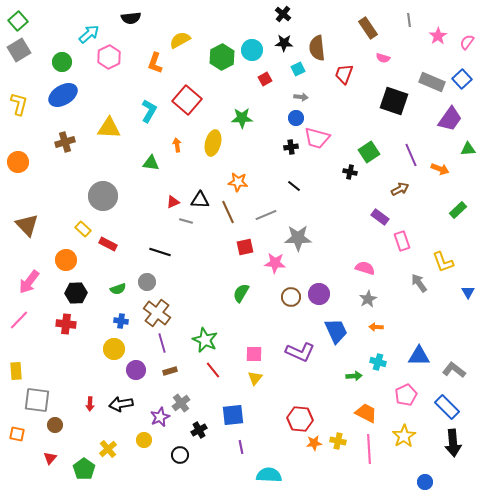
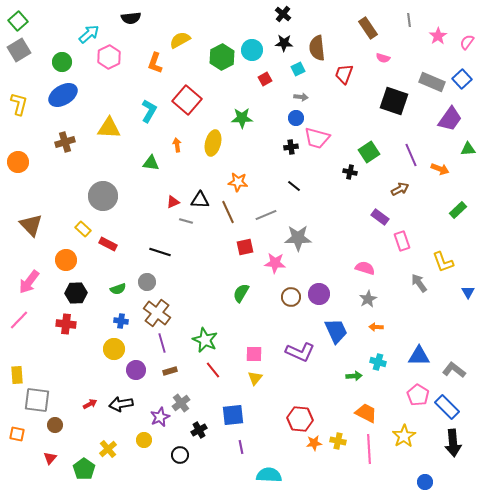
brown triangle at (27, 225): moved 4 px right
yellow rectangle at (16, 371): moved 1 px right, 4 px down
pink pentagon at (406, 395): moved 12 px right; rotated 15 degrees counterclockwise
red arrow at (90, 404): rotated 120 degrees counterclockwise
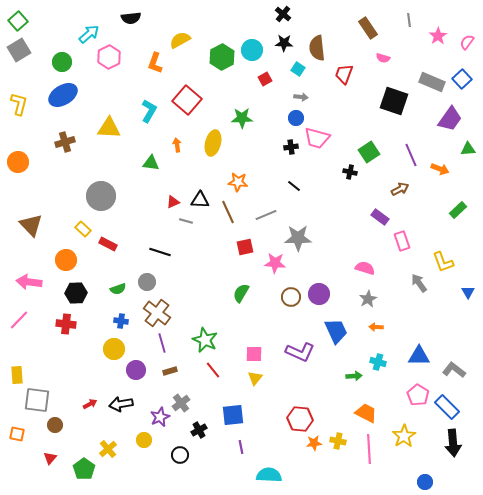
cyan square at (298, 69): rotated 32 degrees counterclockwise
gray circle at (103, 196): moved 2 px left
pink arrow at (29, 282): rotated 60 degrees clockwise
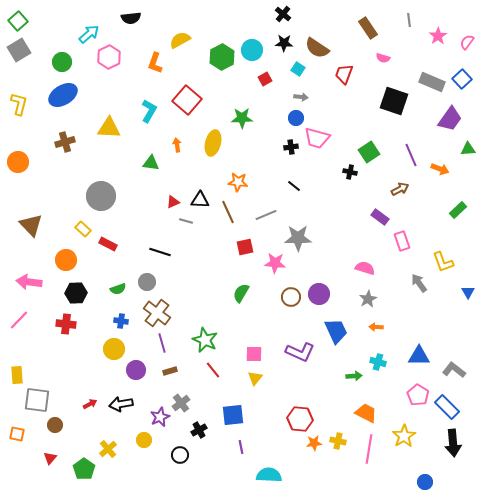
brown semicircle at (317, 48): rotated 50 degrees counterclockwise
pink line at (369, 449): rotated 12 degrees clockwise
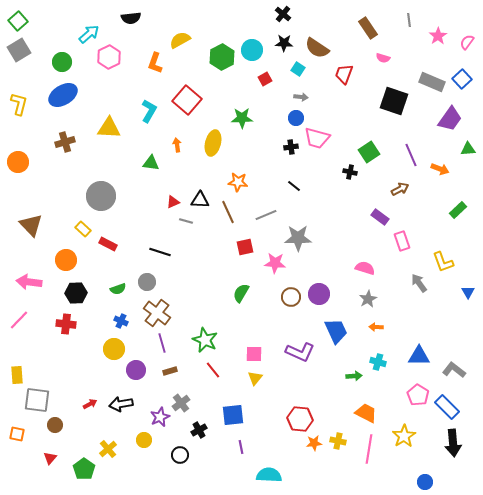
blue cross at (121, 321): rotated 16 degrees clockwise
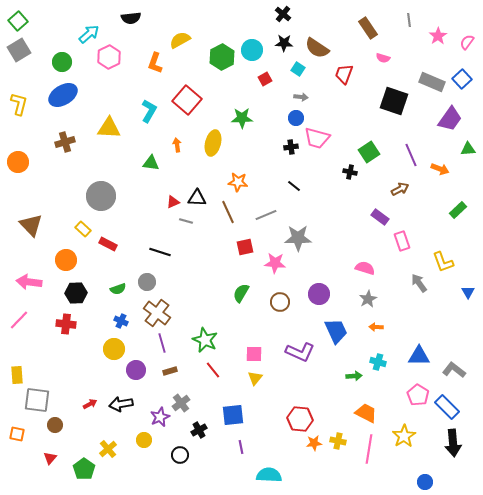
black triangle at (200, 200): moved 3 px left, 2 px up
brown circle at (291, 297): moved 11 px left, 5 px down
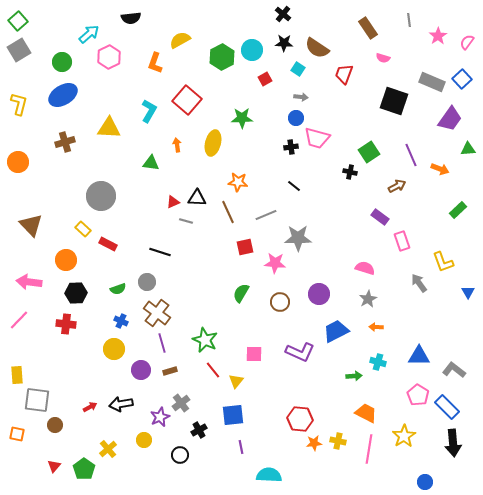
brown arrow at (400, 189): moved 3 px left, 3 px up
blue trapezoid at (336, 331): rotated 92 degrees counterclockwise
purple circle at (136, 370): moved 5 px right
yellow triangle at (255, 378): moved 19 px left, 3 px down
red arrow at (90, 404): moved 3 px down
red triangle at (50, 458): moved 4 px right, 8 px down
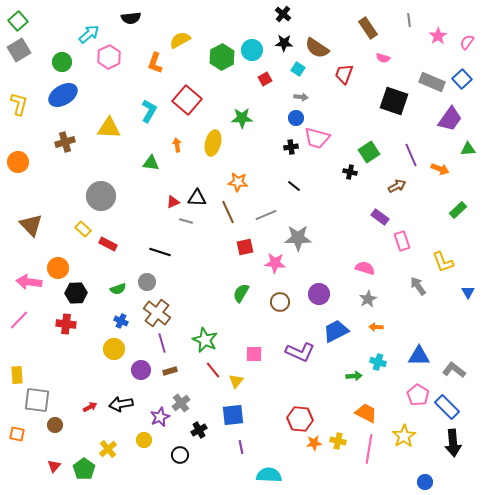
orange circle at (66, 260): moved 8 px left, 8 px down
gray arrow at (419, 283): moved 1 px left, 3 px down
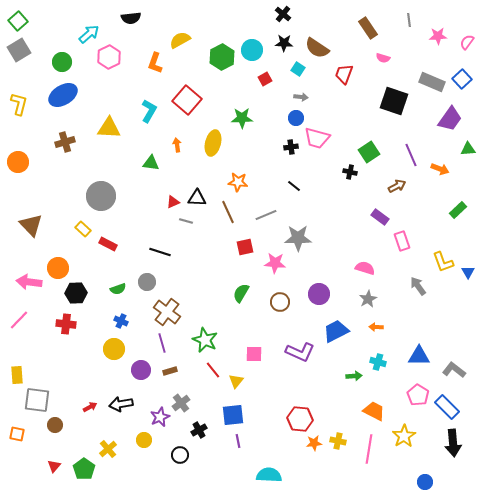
pink star at (438, 36): rotated 30 degrees clockwise
blue triangle at (468, 292): moved 20 px up
brown cross at (157, 313): moved 10 px right, 1 px up
orange trapezoid at (366, 413): moved 8 px right, 2 px up
purple line at (241, 447): moved 3 px left, 6 px up
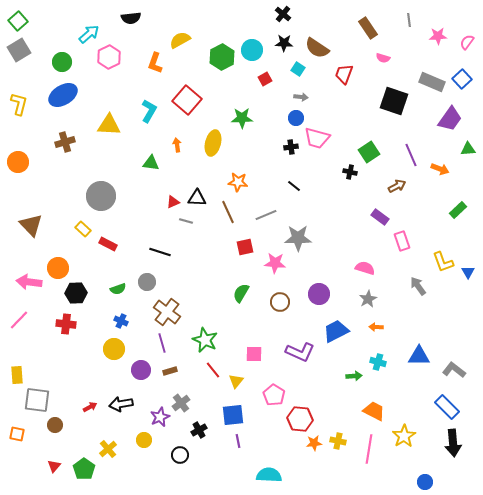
yellow triangle at (109, 128): moved 3 px up
pink pentagon at (418, 395): moved 144 px left
